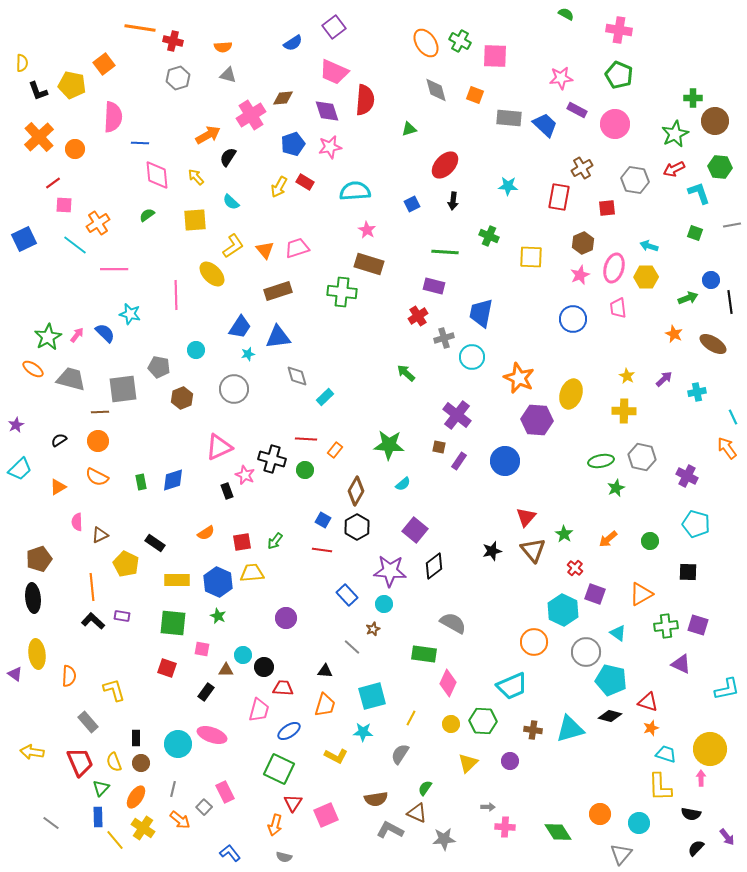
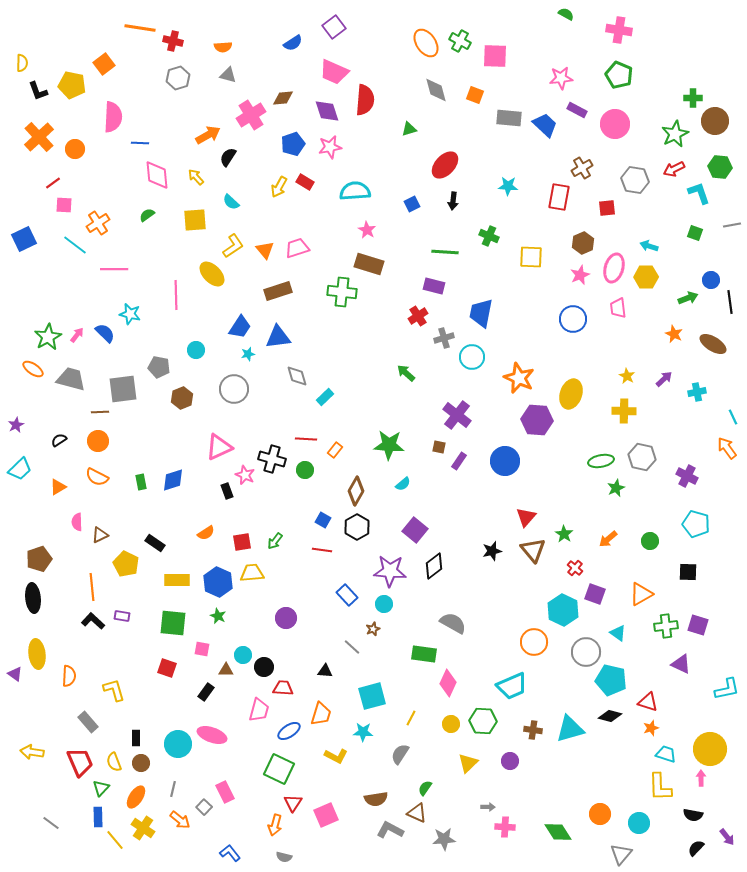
orange trapezoid at (325, 705): moved 4 px left, 9 px down
black semicircle at (691, 814): moved 2 px right, 1 px down
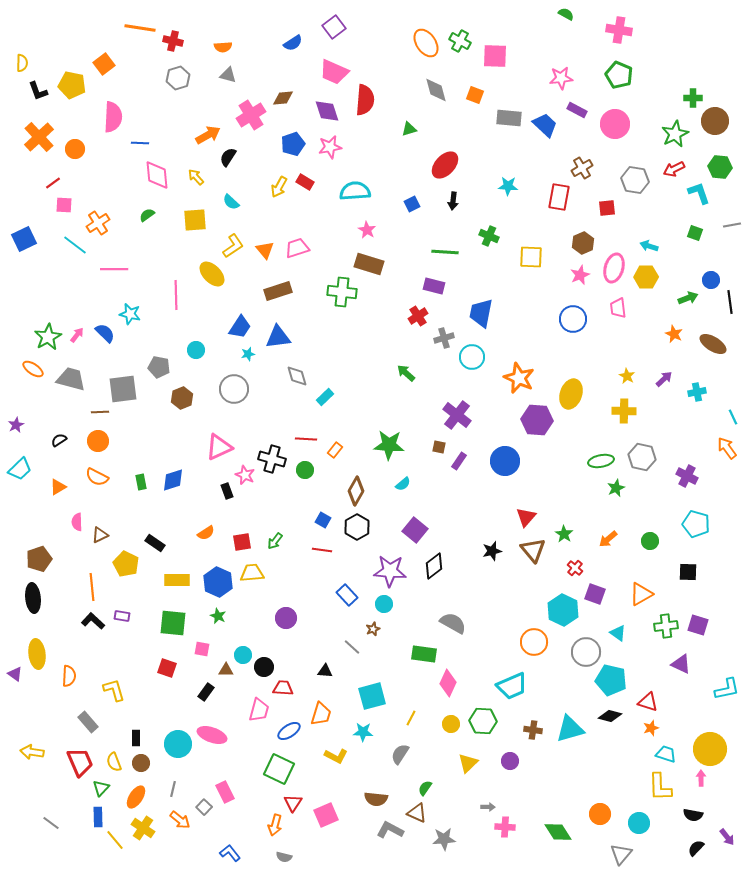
brown semicircle at (376, 799): rotated 15 degrees clockwise
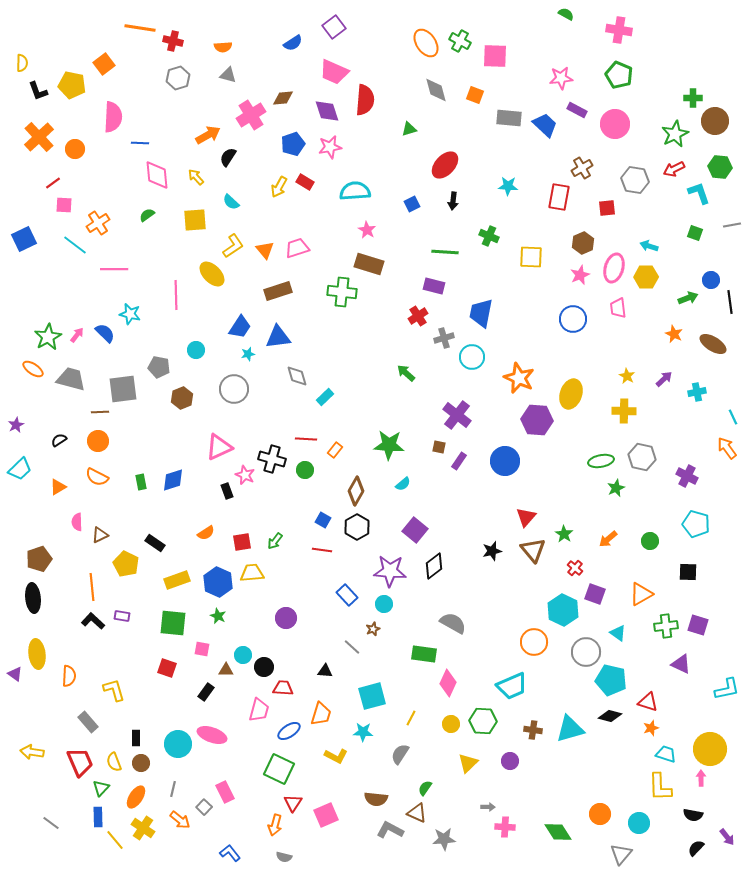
yellow rectangle at (177, 580): rotated 20 degrees counterclockwise
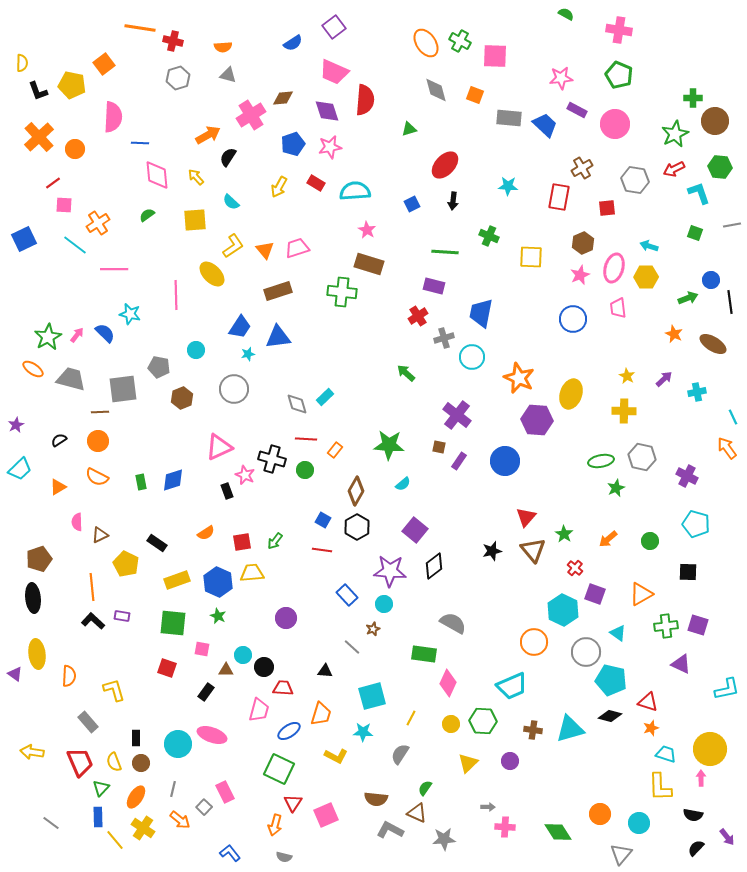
red rectangle at (305, 182): moved 11 px right, 1 px down
gray diamond at (297, 376): moved 28 px down
black rectangle at (155, 543): moved 2 px right
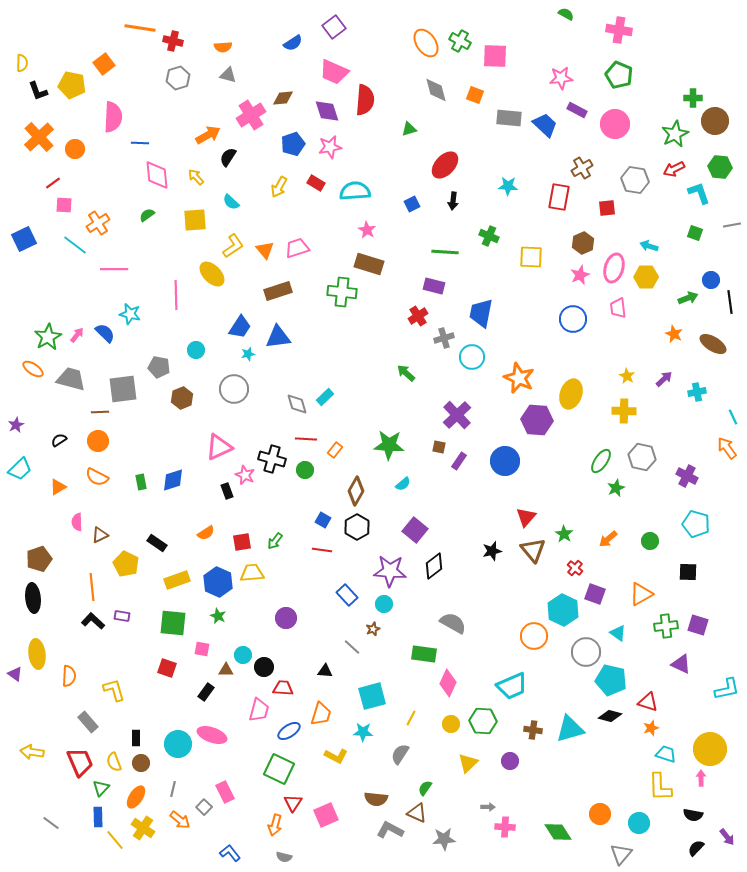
purple cross at (457, 415): rotated 8 degrees clockwise
green ellipse at (601, 461): rotated 45 degrees counterclockwise
orange circle at (534, 642): moved 6 px up
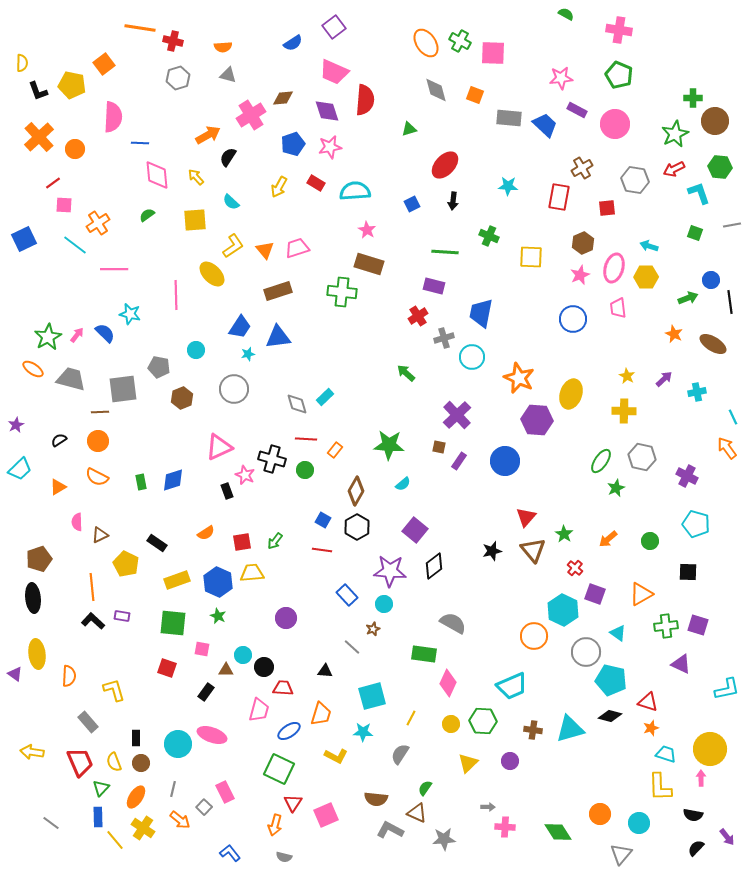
pink square at (495, 56): moved 2 px left, 3 px up
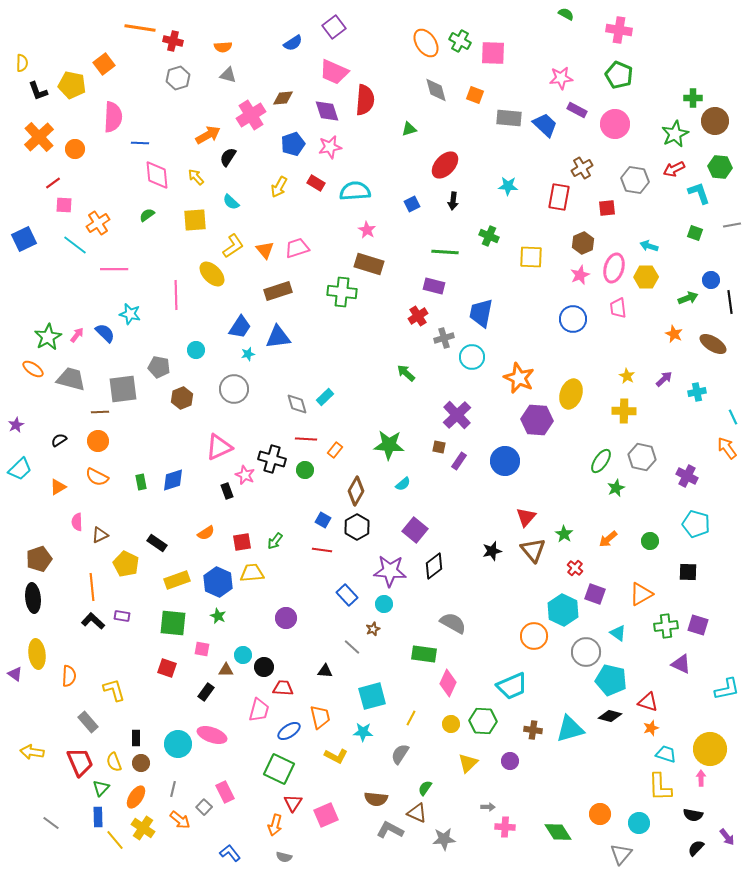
orange trapezoid at (321, 714): moved 1 px left, 3 px down; rotated 30 degrees counterclockwise
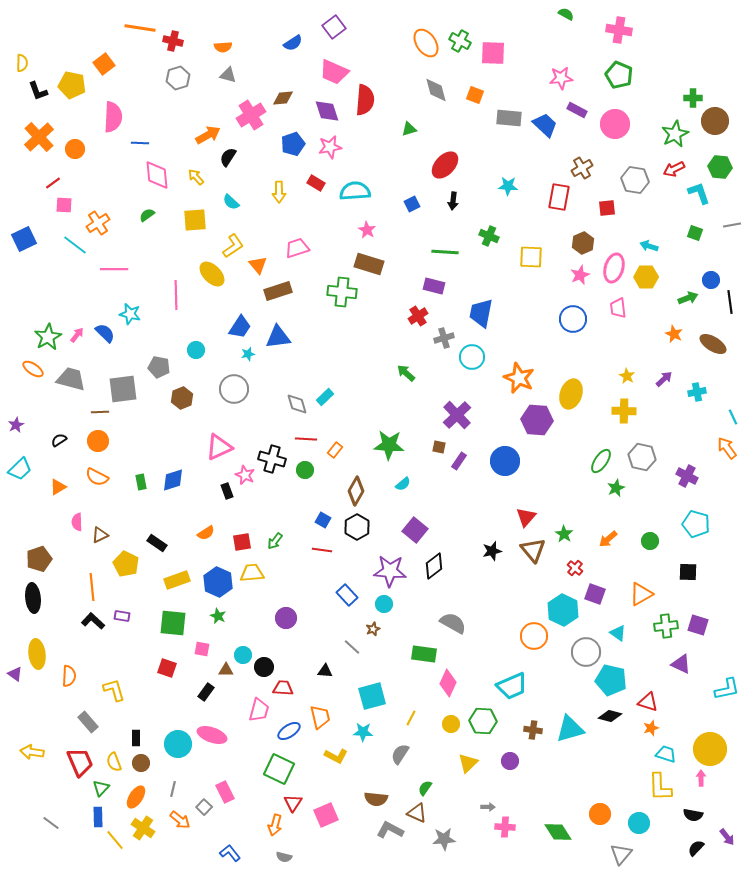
yellow arrow at (279, 187): moved 5 px down; rotated 30 degrees counterclockwise
orange triangle at (265, 250): moved 7 px left, 15 px down
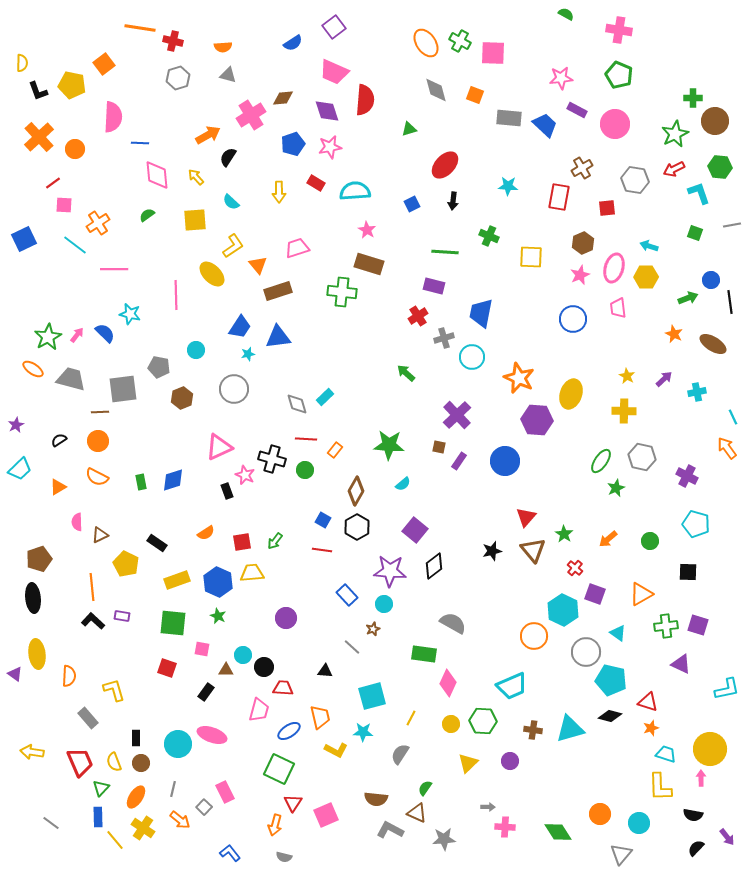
gray rectangle at (88, 722): moved 4 px up
yellow L-shape at (336, 756): moved 6 px up
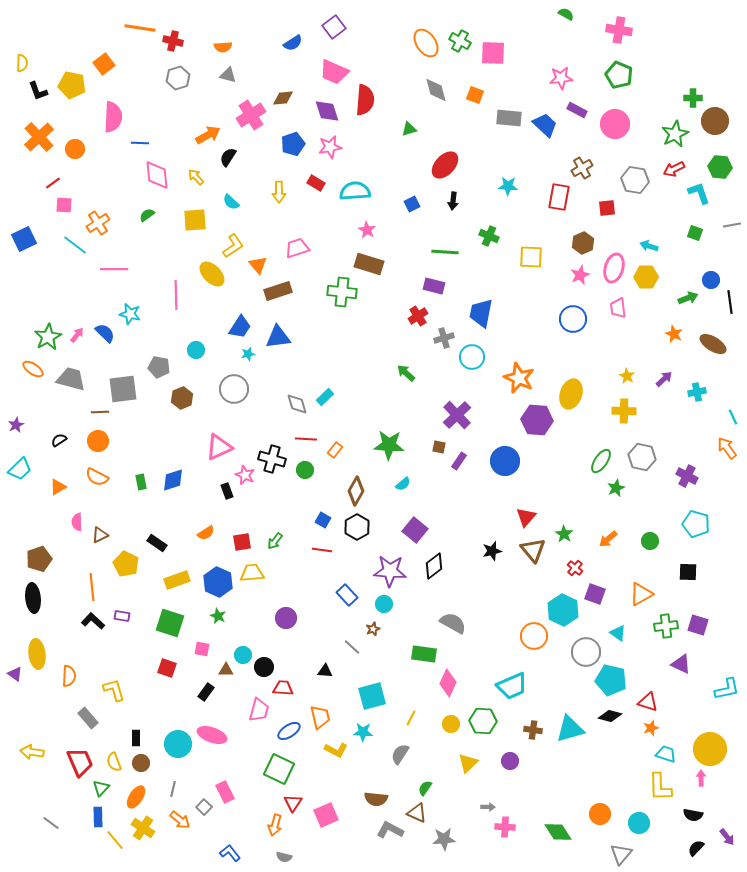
green square at (173, 623): moved 3 px left; rotated 12 degrees clockwise
